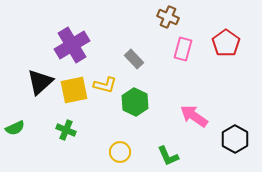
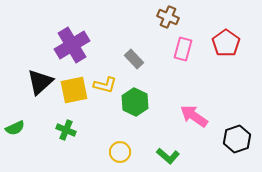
black hexagon: moved 2 px right; rotated 12 degrees clockwise
green L-shape: rotated 25 degrees counterclockwise
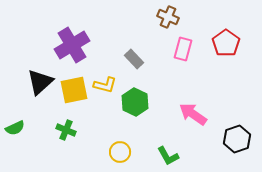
pink arrow: moved 1 px left, 2 px up
green L-shape: rotated 20 degrees clockwise
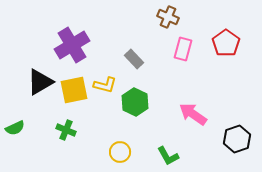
black triangle: rotated 12 degrees clockwise
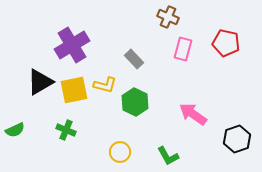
red pentagon: rotated 24 degrees counterclockwise
green semicircle: moved 2 px down
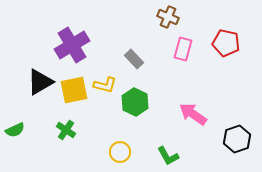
green cross: rotated 12 degrees clockwise
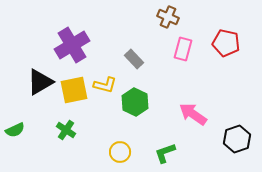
green L-shape: moved 3 px left, 3 px up; rotated 100 degrees clockwise
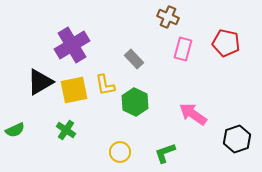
yellow L-shape: rotated 65 degrees clockwise
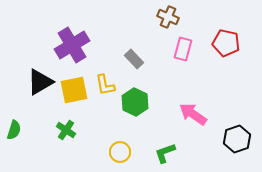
green semicircle: moved 1 px left; rotated 48 degrees counterclockwise
